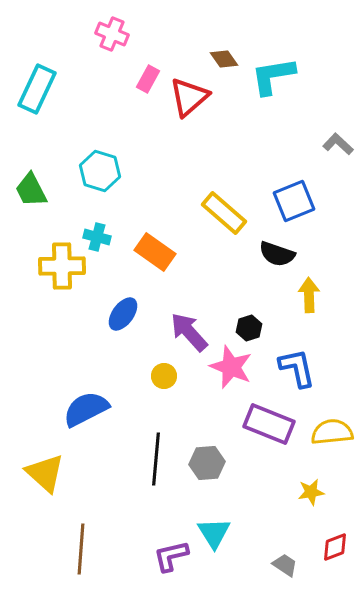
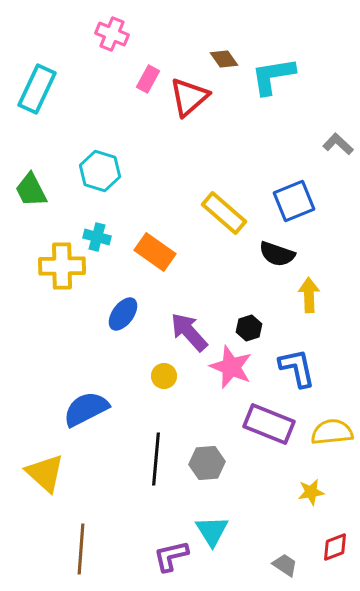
cyan triangle: moved 2 px left, 2 px up
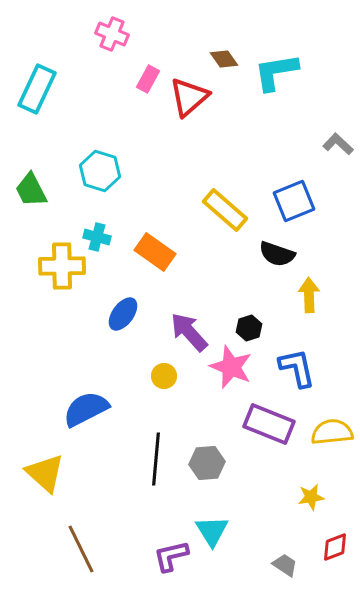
cyan L-shape: moved 3 px right, 4 px up
yellow rectangle: moved 1 px right, 3 px up
yellow star: moved 5 px down
brown line: rotated 30 degrees counterclockwise
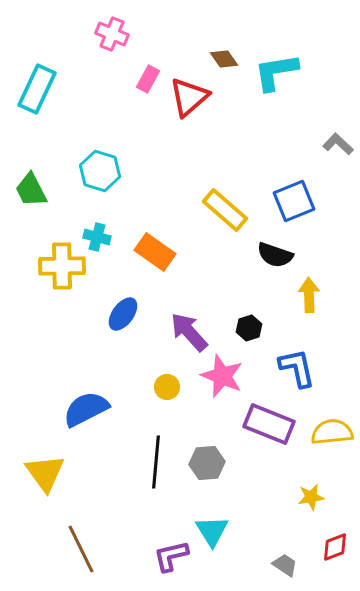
black semicircle: moved 2 px left, 1 px down
pink star: moved 9 px left, 9 px down
yellow circle: moved 3 px right, 11 px down
black line: moved 3 px down
yellow triangle: rotated 12 degrees clockwise
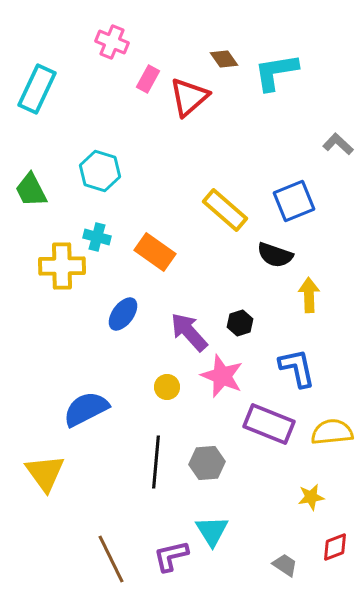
pink cross: moved 8 px down
black hexagon: moved 9 px left, 5 px up
brown line: moved 30 px right, 10 px down
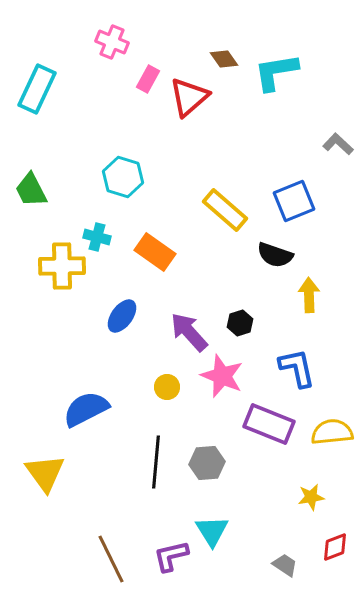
cyan hexagon: moved 23 px right, 6 px down
blue ellipse: moved 1 px left, 2 px down
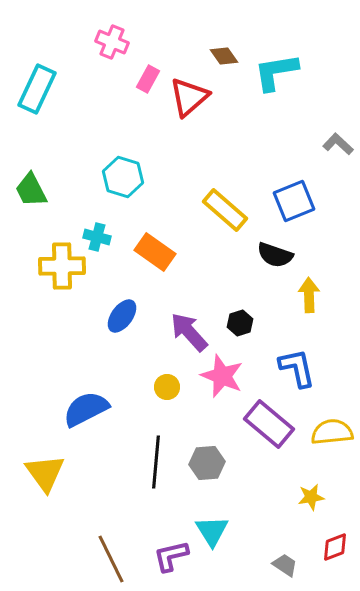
brown diamond: moved 3 px up
purple rectangle: rotated 18 degrees clockwise
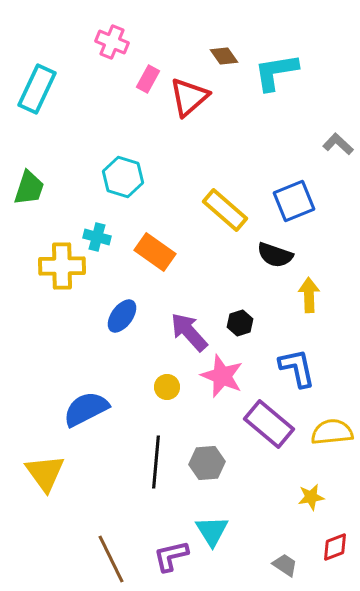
green trapezoid: moved 2 px left, 2 px up; rotated 135 degrees counterclockwise
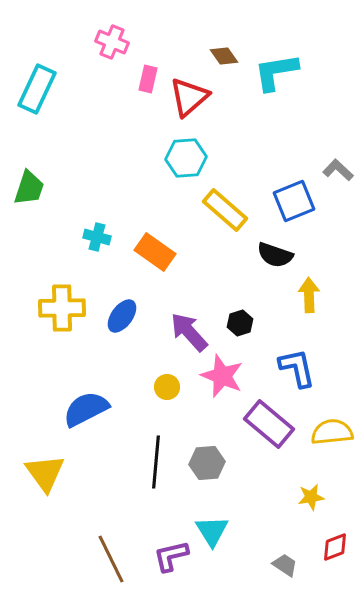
pink rectangle: rotated 16 degrees counterclockwise
gray L-shape: moved 26 px down
cyan hexagon: moved 63 px right, 19 px up; rotated 21 degrees counterclockwise
yellow cross: moved 42 px down
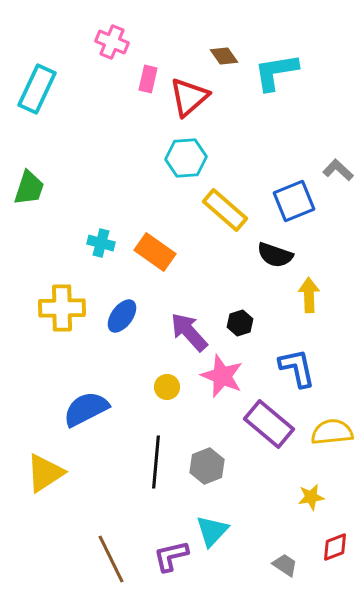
cyan cross: moved 4 px right, 6 px down
gray hexagon: moved 3 px down; rotated 16 degrees counterclockwise
yellow triangle: rotated 33 degrees clockwise
cyan triangle: rotated 15 degrees clockwise
